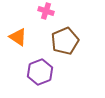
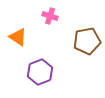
pink cross: moved 4 px right, 5 px down
brown pentagon: moved 22 px right; rotated 12 degrees clockwise
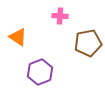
pink cross: moved 10 px right; rotated 14 degrees counterclockwise
brown pentagon: moved 1 px right, 2 px down
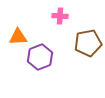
orange triangle: rotated 36 degrees counterclockwise
purple hexagon: moved 15 px up
